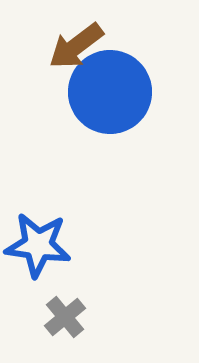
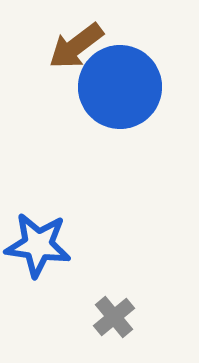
blue circle: moved 10 px right, 5 px up
gray cross: moved 49 px right
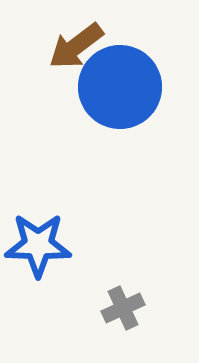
blue star: rotated 6 degrees counterclockwise
gray cross: moved 9 px right, 9 px up; rotated 15 degrees clockwise
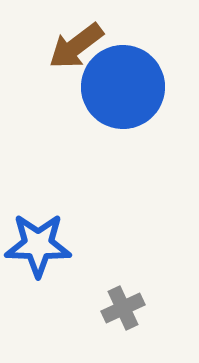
blue circle: moved 3 px right
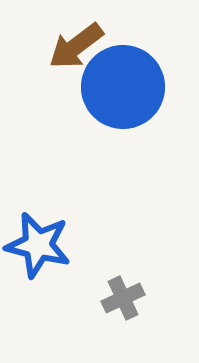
blue star: rotated 12 degrees clockwise
gray cross: moved 10 px up
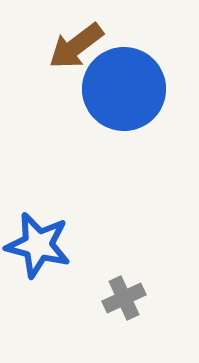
blue circle: moved 1 px right, 2 px down
gray cross: moved 1 px right
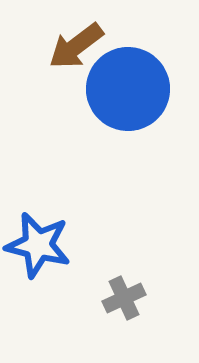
blue circle: moved 4 px right
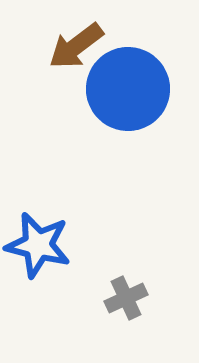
gray cross: moved 2 px right
